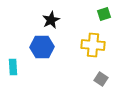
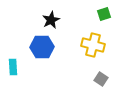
yellow cross: rotated 10 degrees clockwise
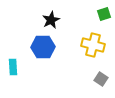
blue hexagon: moved 1 px right
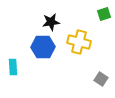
black star: moved 2 px down; rotated 18 degrees clockwise
yellow cross: moved 14 px left, 3 px up
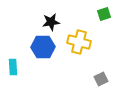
gray square: rotated 32 degrees clockwise
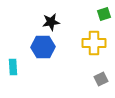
yellow cross: moved 15 px right, 1 px down; rotated 15 degrees counterclockwise
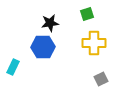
green square: moved 17 px left
black star: moved 1 px left, 1 px down
cyan rectangle: rotated 28 degrees clockwise
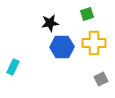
blue hexagon: moved 19 px right
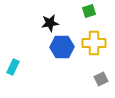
green square: moved 2 px right, 3 px up
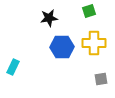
black star: moved 1 px left, 5 px up
gray square: rotated 16 degrees clockwise
